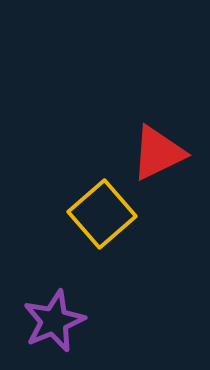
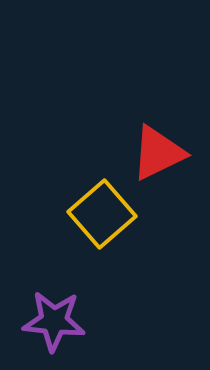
purple star: rotated 28 degrees clockwise
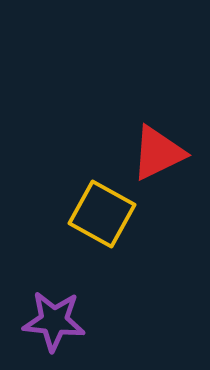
yellow square: rotated 20 degrees counterclockwise
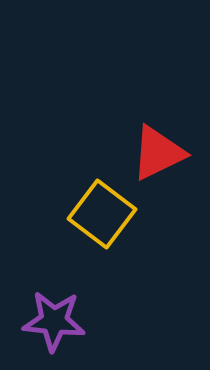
yellow square: rotated 8 degrees clockwise
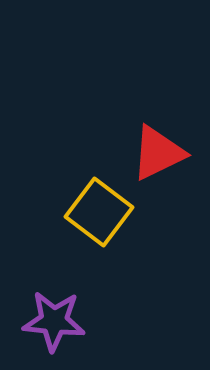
yellow square: moved 3 px left, 2 px up
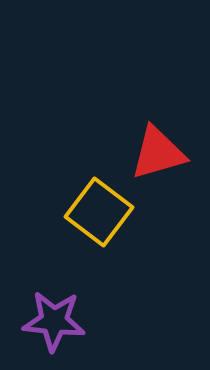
red triangle: rotated 10 degrees clockwise
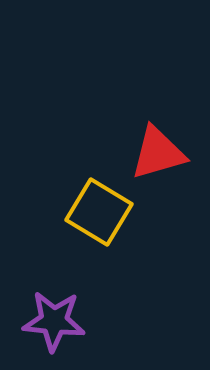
yellow square: rotated 6 degrees counterclockwise
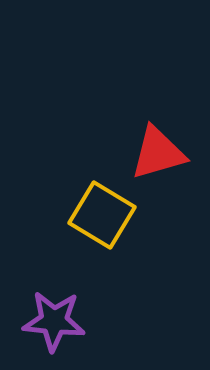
yellow square: moved 3 px right, 3 px down
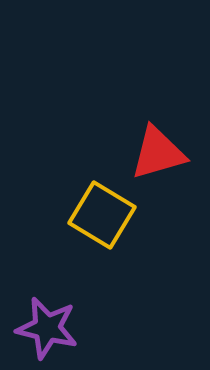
purple star: moved 7 px left, 7 px down; rotated 8 degrees clockwise
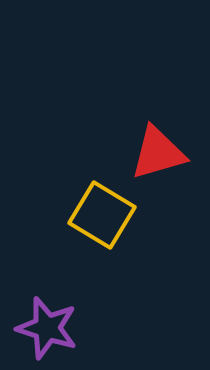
purple star: rotated 4 degrees clockwise
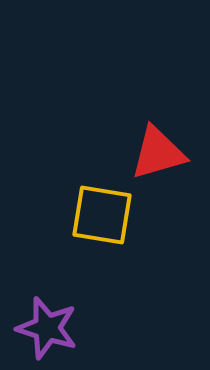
yellow square: rotated 22 degrees counterclockwise
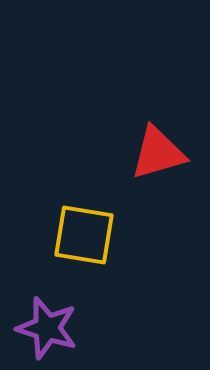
yellow square: moved 18 px left, 20 px down
